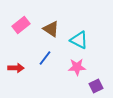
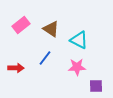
purple square: rotated 24 degrees clockwise
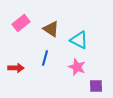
pink rectangle: moved 2 px up
blue line: rotated 21 degrees counterclockwise
pink star: rotated 24 degrees clockwise
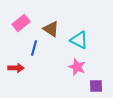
blue line: moved 11 px left, 10 px up
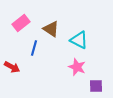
red arrow: moved 4 px left, 1 px up; rotated 28 degrees clockwise
